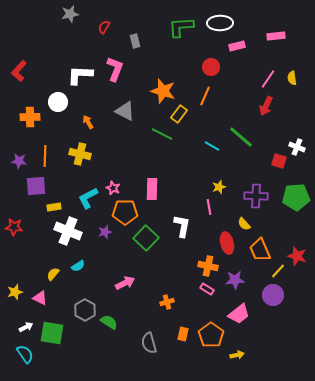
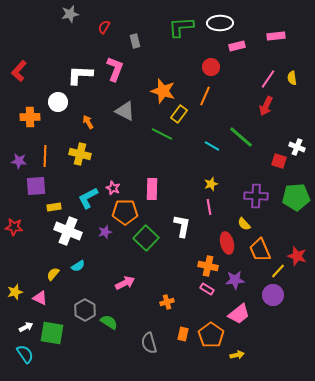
yellow star at (219, 187): moved 8 px left, 3 px up
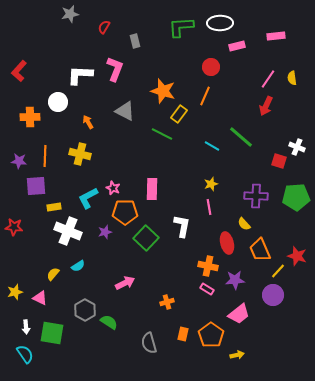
white arrow at (26, 327): rotated 112 degrees clockwise
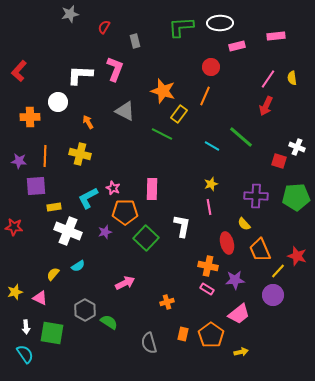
yellow arrow at (237, 355): moved 4 px right, 3 px up
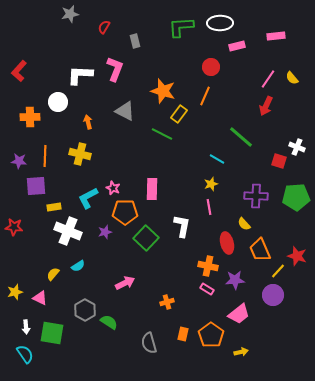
yellow semicircle at (292, 78): rotated 32 degrees counterclockwise
orange arrow at (88, 122): rotated 16 degrees clockwise
cyan line at (212, 146): moved 5 px right, 13 px down
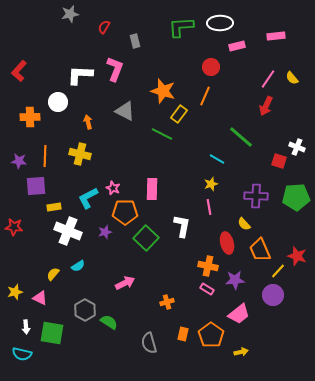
cyan semicircle at (25, 354): moved 3 px left; rotated 138 degrees clockwise
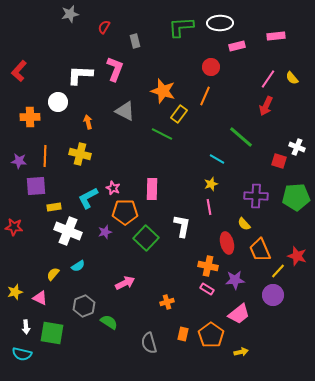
gray hexagon at (85, 310): moved 1 px left, 4 px up; rotated 10 degrees clockwise
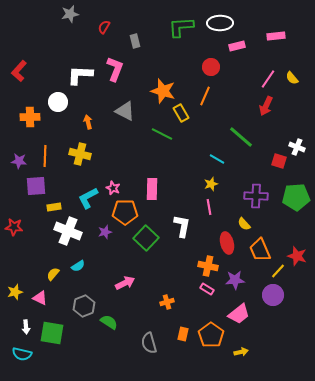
yellow rectangle at (179, 114): moved 2 px right, 1 px up; rotated 66 degrees counterclockwise
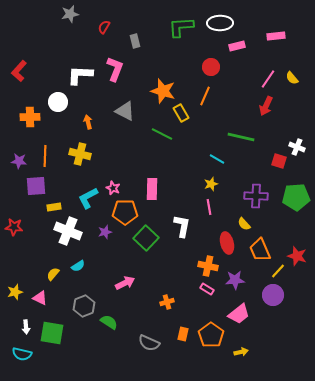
green line at (241, 137): rotated 28 degrees counterclockwise
gray semicircle at (149, 343): rotated 50 degrees counterclockwise
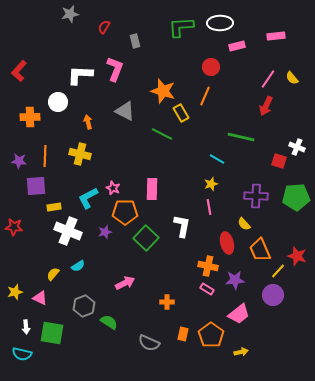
orange cross at (167, 302): rotated 16 degrees clockwise
